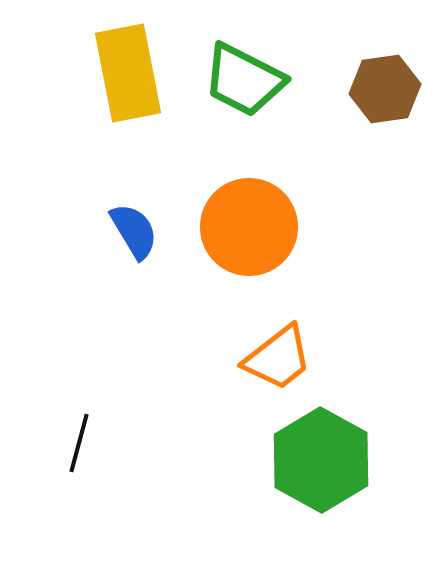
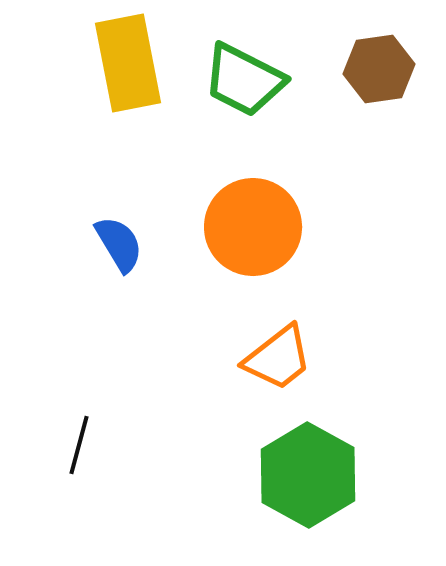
yellow rectangle: moved 10 px up
brown hexagon: moved 6 px left, 20 px up
orange circle: moved 4 px right
blue semicircle: moved 15 px left, 13 px down
black line: moved 2 px down
green hexagon: moved 13 px left, 15 px down
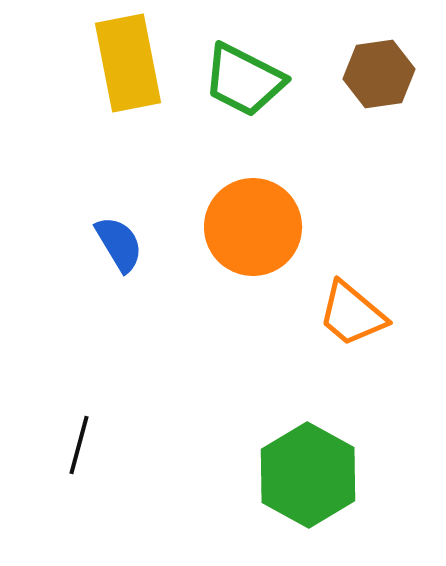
brown hexagon: moved 5 px down
orange trapezoid: moved 74 px right, 44 px up; rotated 78 degrees clockwise
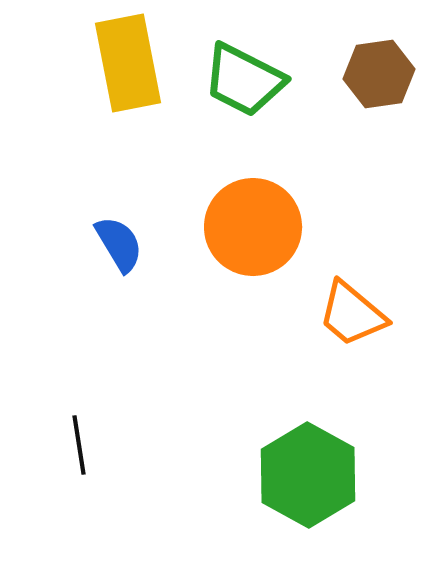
black line: rotated 24 degrees counterclockwise
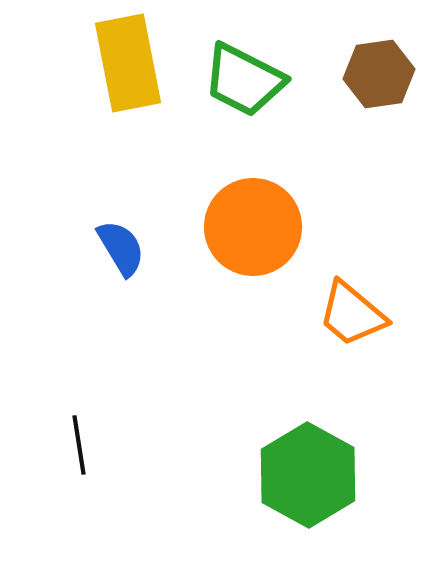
blue semicircle: moved 2 px right, 4 px down
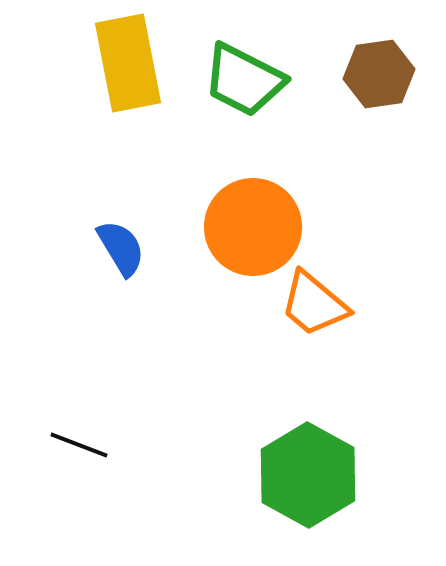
orange trapezoid: moved 38 px left, 10 px up
black line: rotated 60 degrees counterclockwise
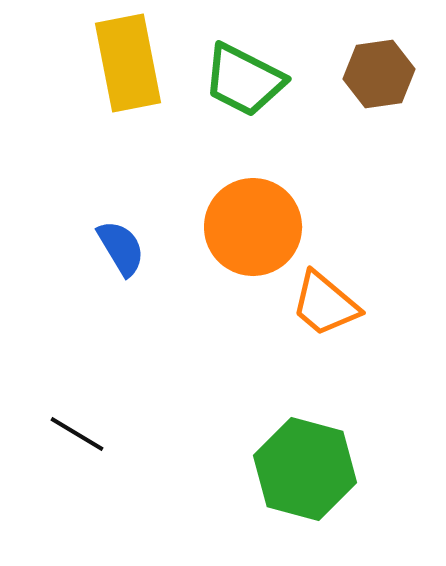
orange trapezoid: moved 11 px right
black line: moved 2 px left, 11 px up; rotated 10 degrees clockwise
green hexagon: moved 3 px left, 6 px up; rotated 14 degrees counterclockwise
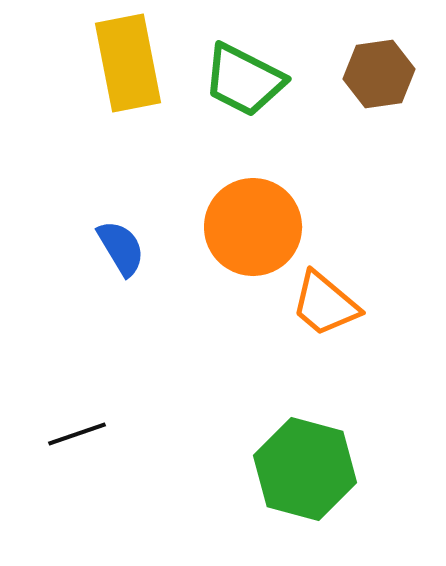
black line: rotated 50 degrees counterclockwise
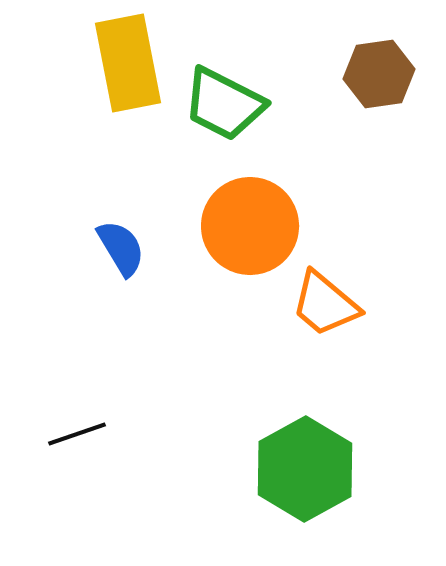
green trapezoid: moved 20 px left, 24 px down
orange circle: moved 3 px left, 1 px up
green hexagon: rotated 16 degrees clockwise
